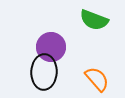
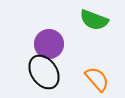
purple circle: moved 2 px left, 3 px up
black ellipse: rotated 36 degrees counterclockwise
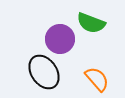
green semicircle: moved 3 px left, 3 px down
purple circle: moved 11 px right, 5 px up
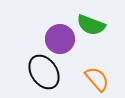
green semicircle: moved 2 px down
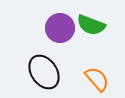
purple circle: moved 11 px up
